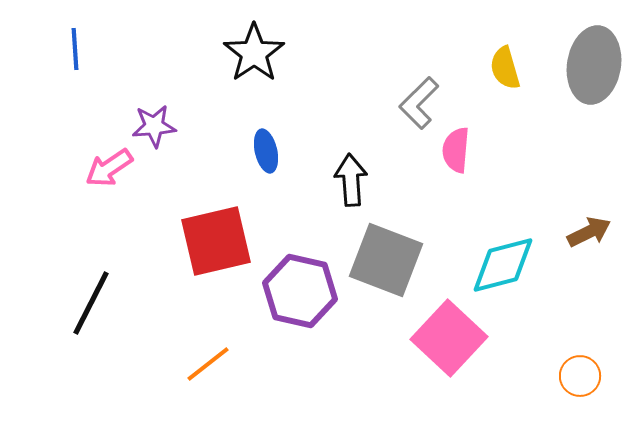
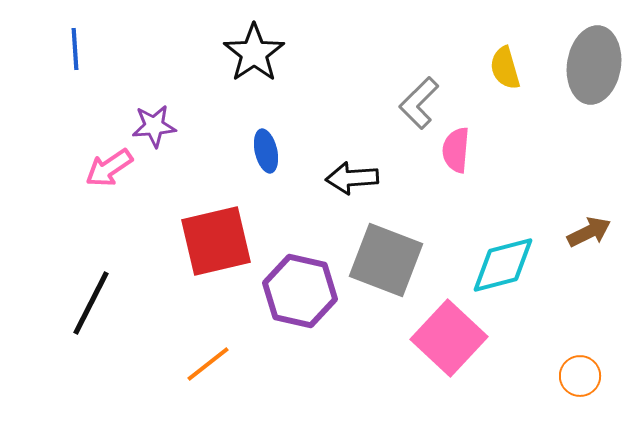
black arrow: moved 1 px right, 2 px up; rotated 90 degrees counterclockwise
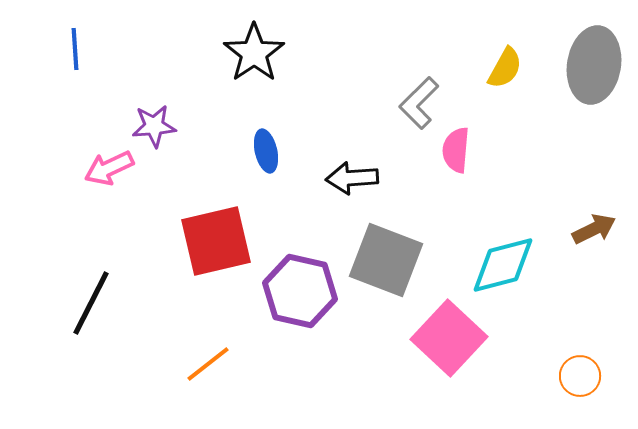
yellow semicircle: rotated 135 degrees counterclockwise
pink arrow: rotated 9 degrees clockwise
brown arrow: moved 5 px right, 3 px up
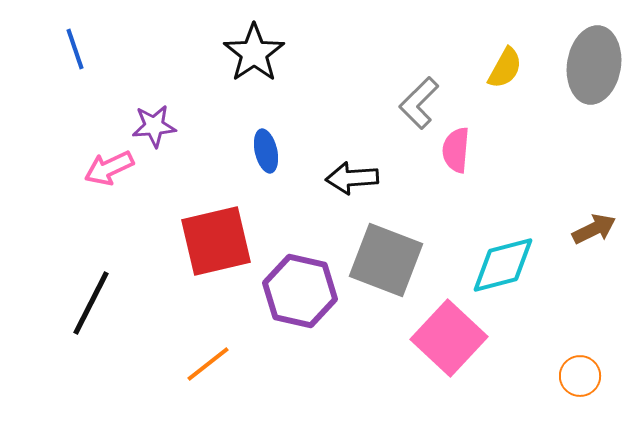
blue line: rotated 15 degrees counterclockwise
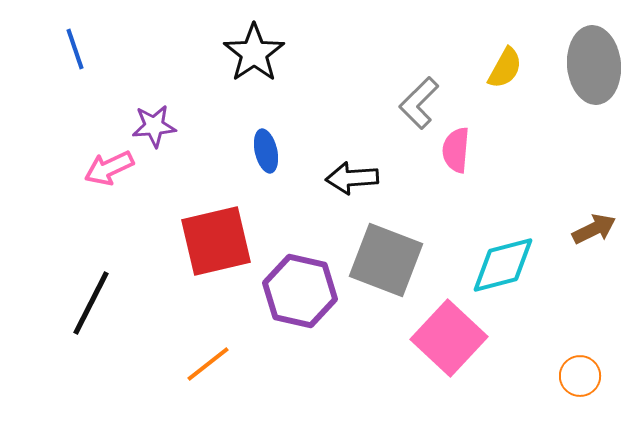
gray ellipse: rotated 14 degrees counterclockwise
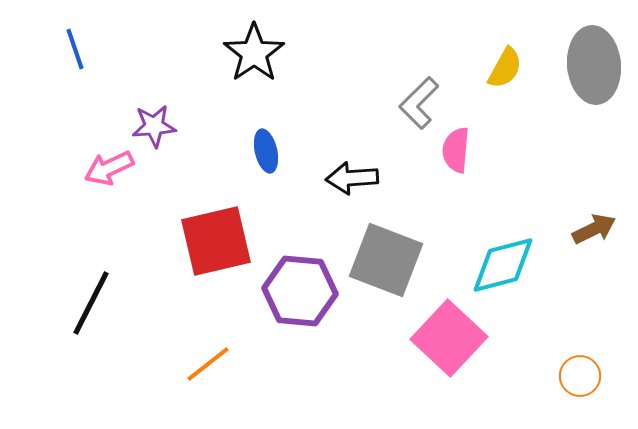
purple hexagon: rotated 8 degrees counterclockwise
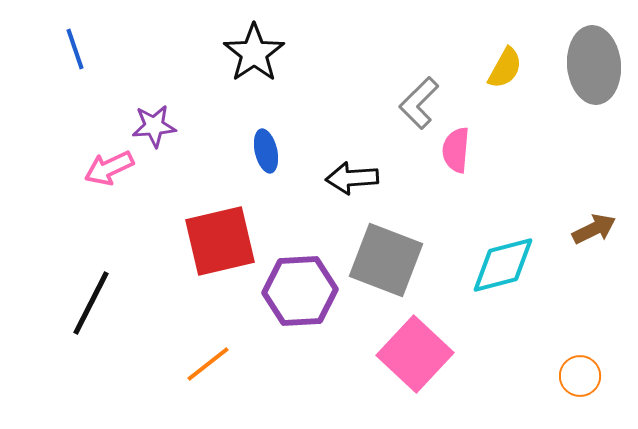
red square: moved 4 px right
purple hexagon: rotated 8 degrees counterclockwise
pink square: moved 34 px left, 16 px down
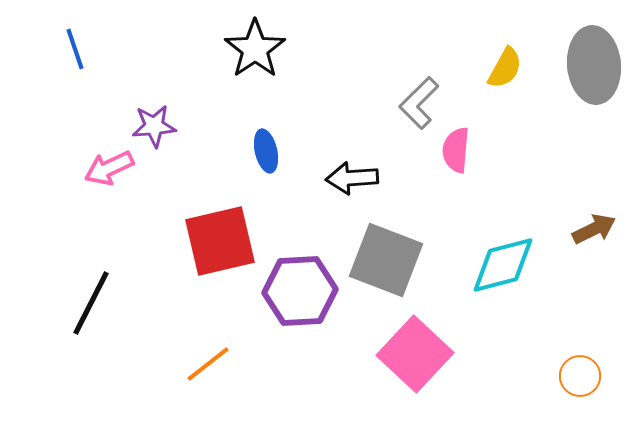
black star: moved 1 px right, 4 px up
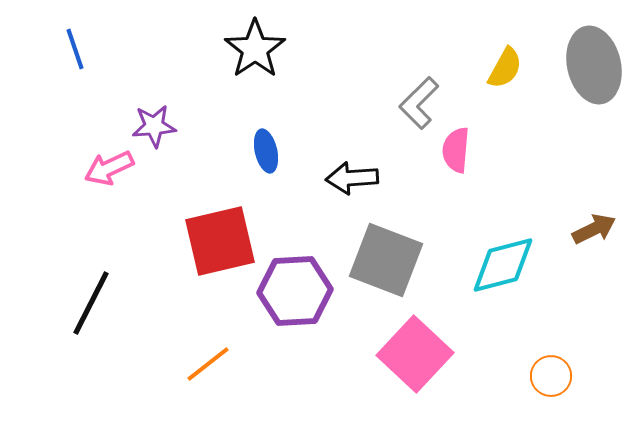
gray ellipse: rotated 8 degrees counterclockwise
purple hexagon: moved 5 px left
orange circle: moved 29 px left
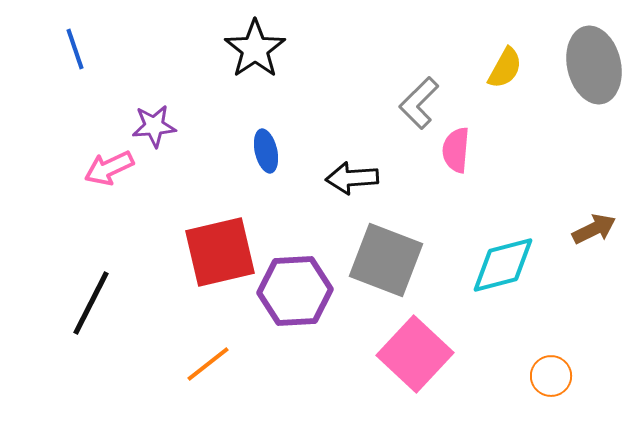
red square: moved 11 px down
